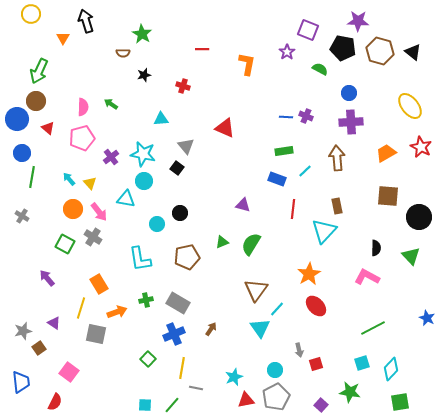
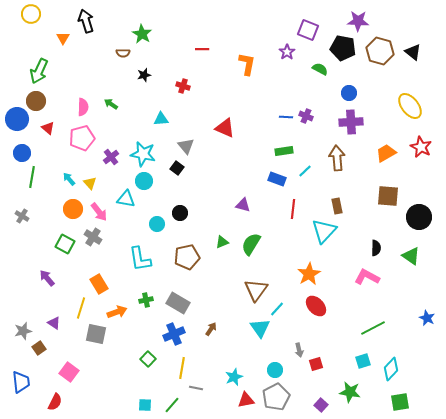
green triangle at (411, 256): rotated 12 degrees counterclockwise
cyan square at (362, 363): moved 1 px right, 2 px up
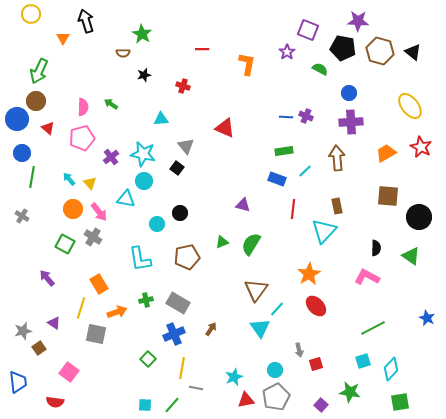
blue trapezoid at (21, 382): moved 3 px left
red semicircle at (55, 402): rotated 72 degrees clockwise
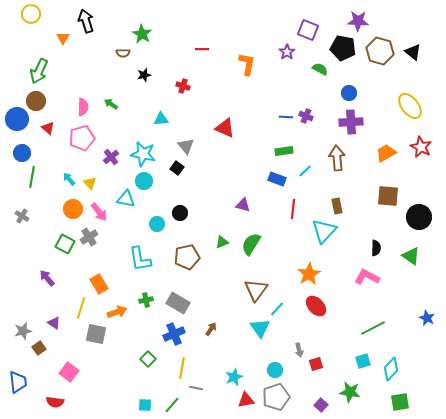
gray cross at (93, 237): moved 4 px left; rotated 24 degrees clockwise
gray pentagon at (276, 397): rotated 8 degrees clockwise
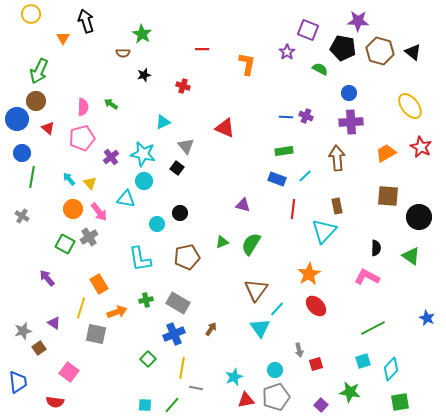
cyan triangle at (161, 119): moved 2 px right, 3 px down; rotated 21 degrees counterclockwise
cyan line at (305, 171): moved 5 px down
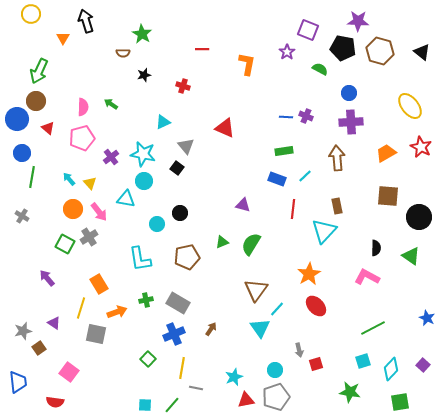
black triangle at (413, 52): moved 9 px right
purple square at (321, 405): moved 102 px right, 40 px up
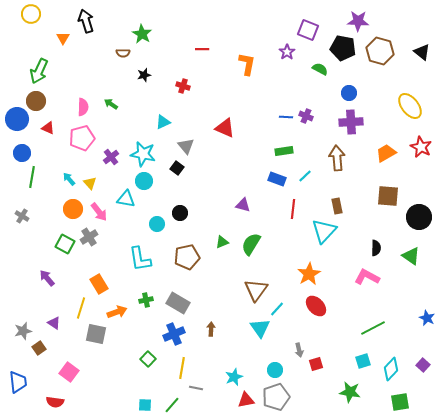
red triangle at (48, 128): rotated 16 degrees counterclockwise
brown arrow at (211, 329): rotated 32 degrees counterclockwise
